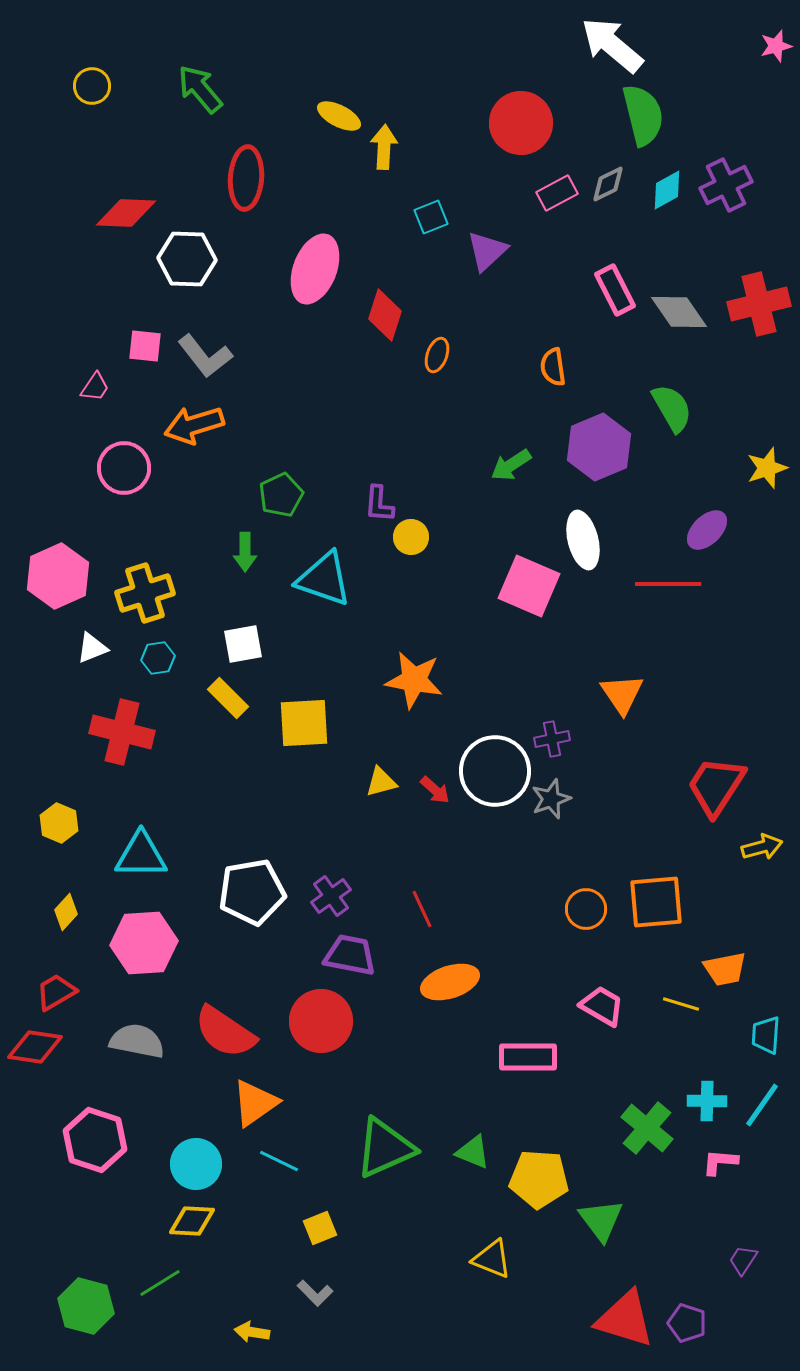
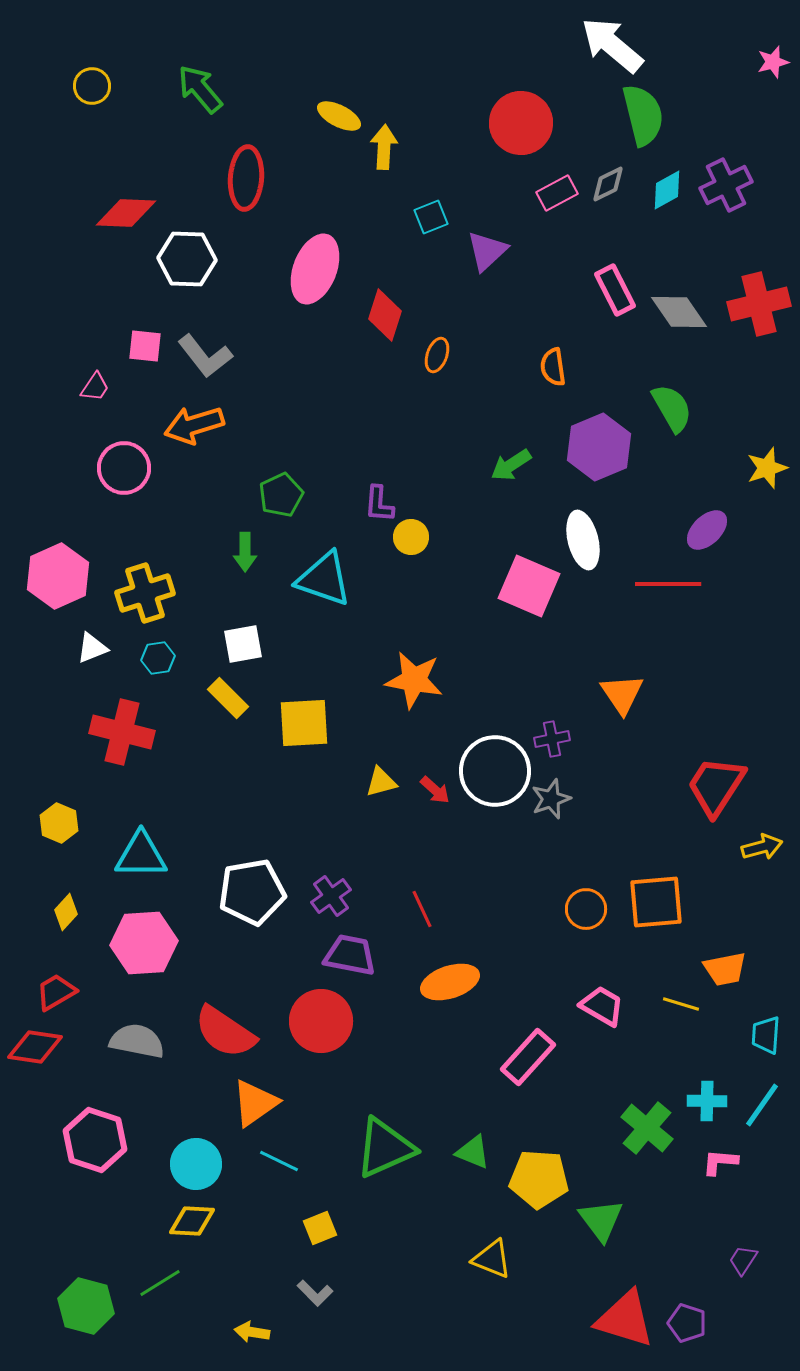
pink star at (776, 46): moved 3 px left, 16 px down
pink rectangle at (528, 1057): rotated 48 degrees counterclockwise
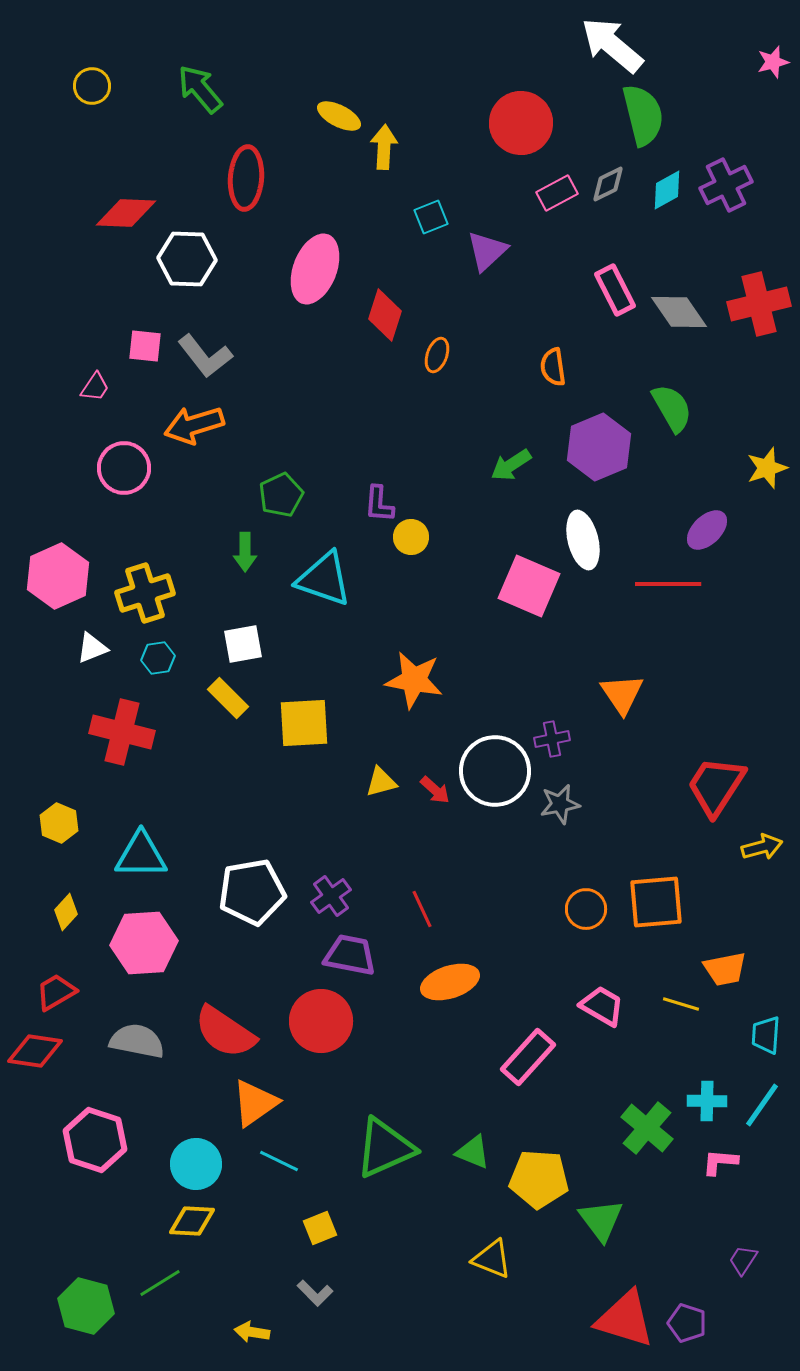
gray star at (551, 799): moved 9 px right, 5 px down; rotated 9 degrees clockwise
red diamond at (35, 1047): moved 4 px down
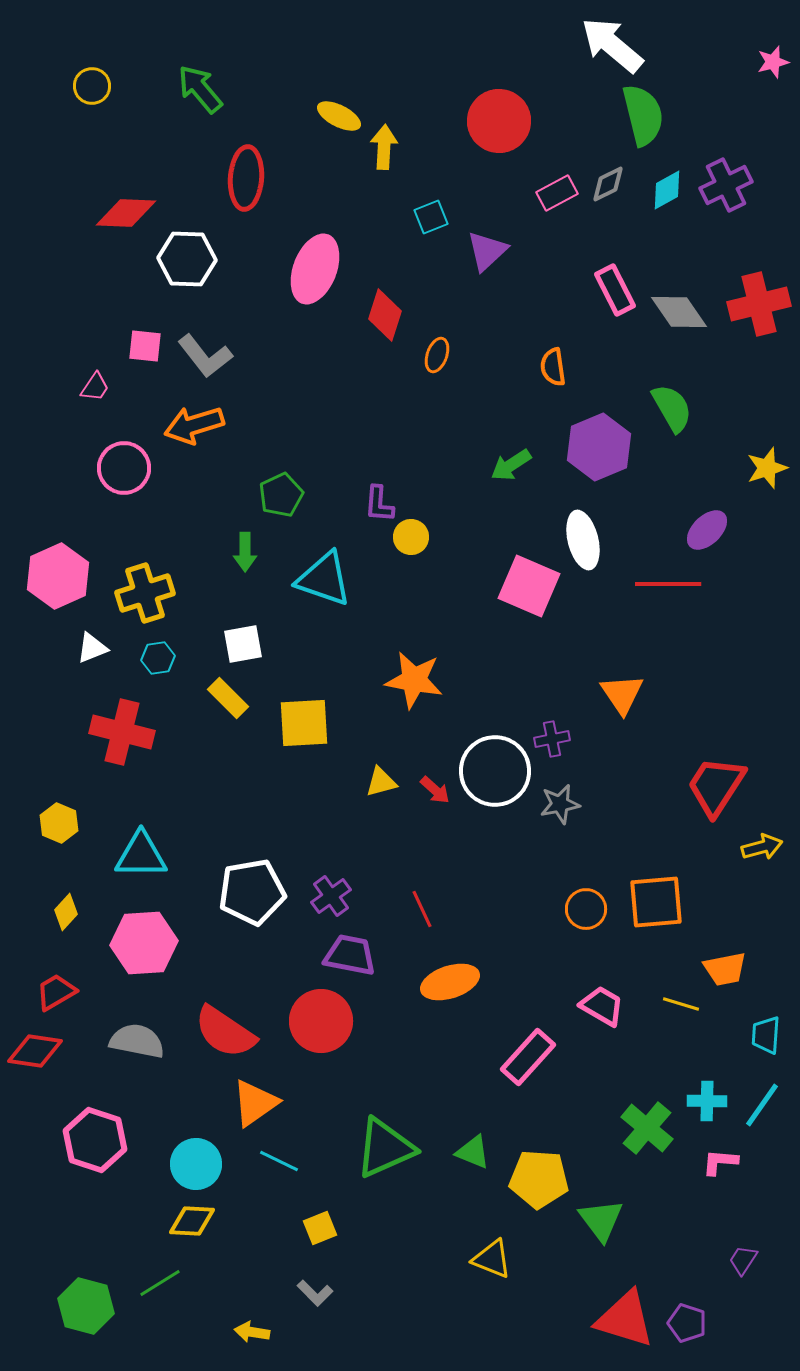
red circle at (521, 123): moved 22 px left, 2 px up
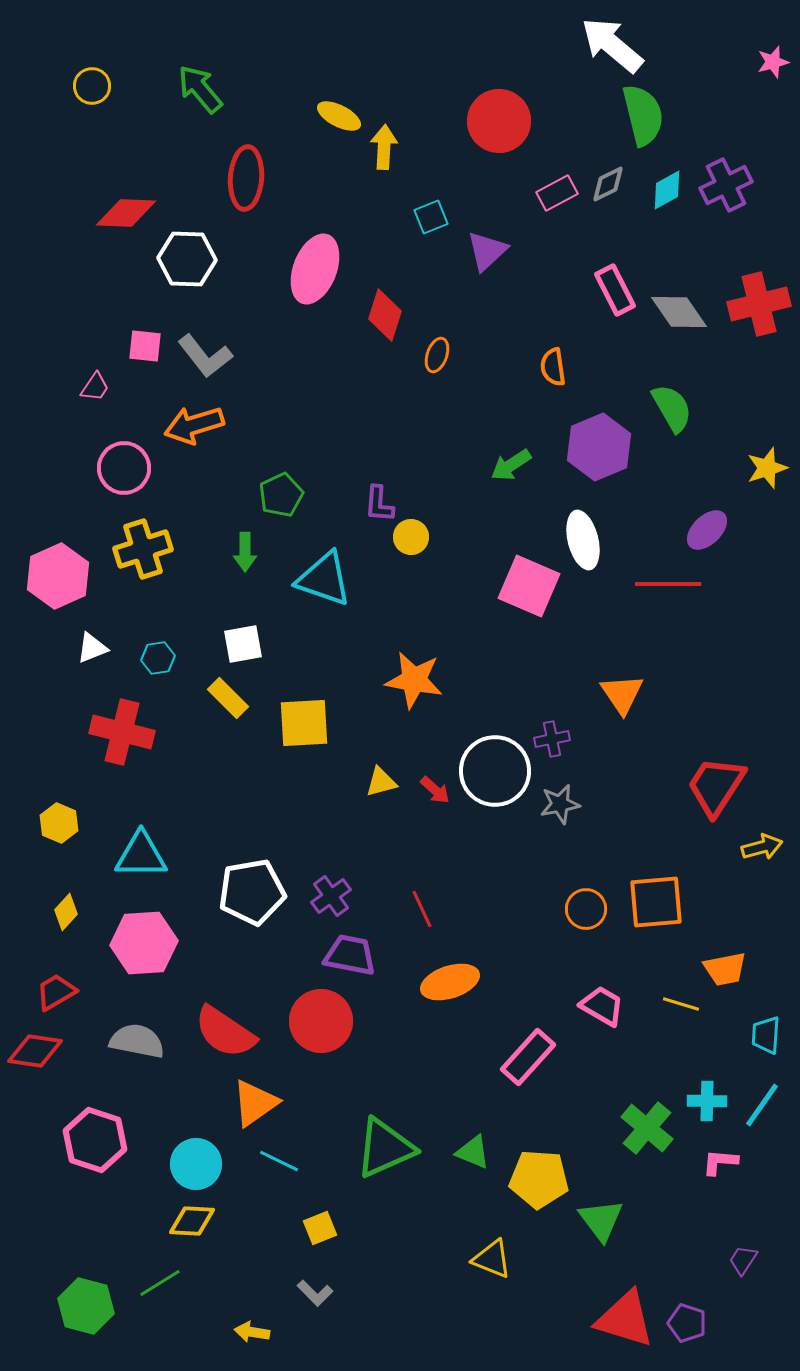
yellow cross at (145, 593): moved 2 px left, 44 px up
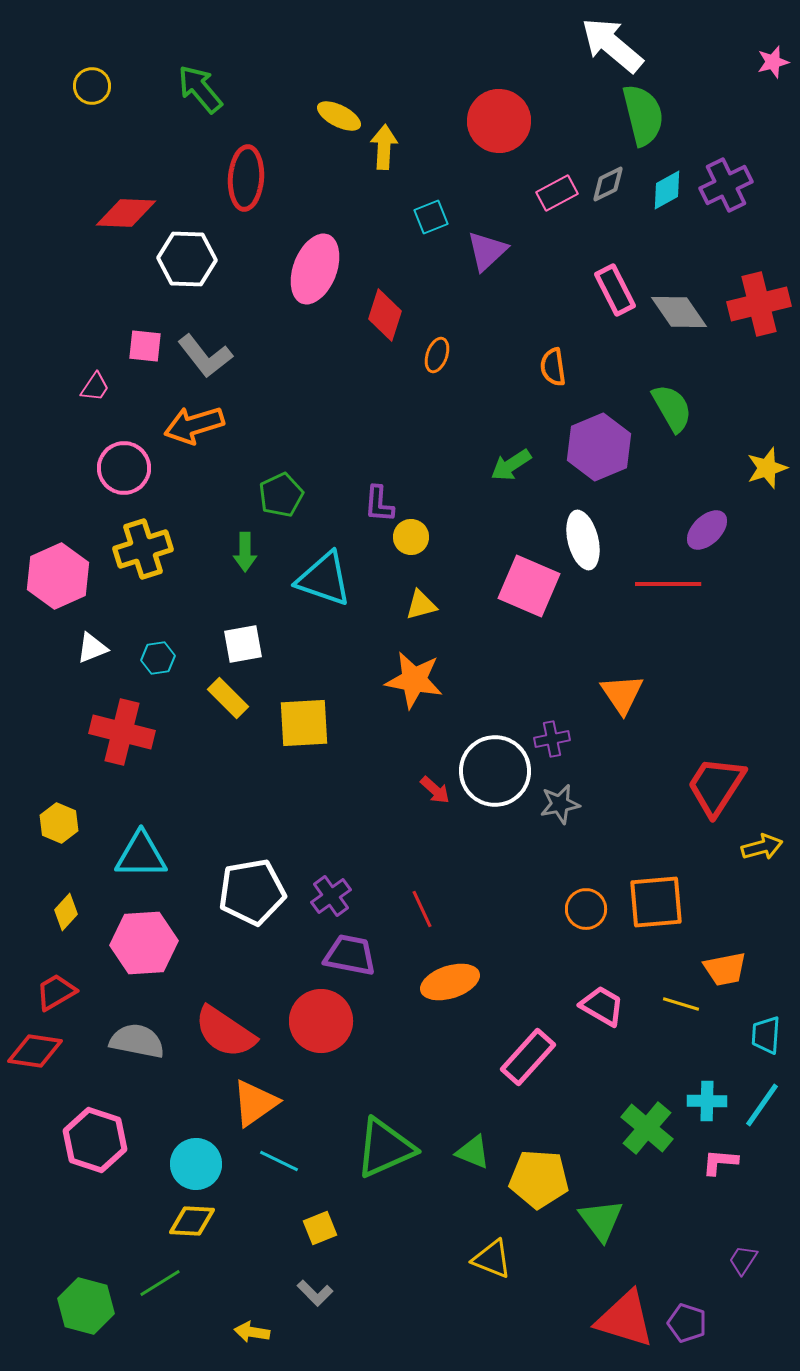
yellow triangle at (381, 782): moved 40 px right, 177 px up
